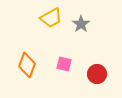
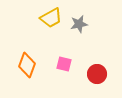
gray star: moved 2 px left; rotated 24 degrees clockwise
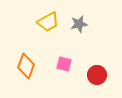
yellow trapezoid: moved 3 px left, 4 px down
orange diamond: moved 1 px left, 1 px down
red circle: moved 1 px down
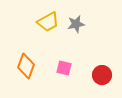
gray star: moved 3 px left
pink square: moved 4 px down
red circle: moved 5 px right
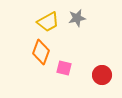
gray star: moved 1 px right, 6 px up
orange diamond: moved 15 px right, 14 px up
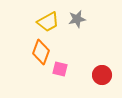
gray star: moved 1 px down
pink square: moved 4 px left, 1 px down
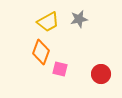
gray star: moved 2 px right
red circle: moved 1 px left, 1 px up
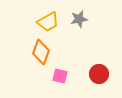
pink square: moved 7 px down
red circle: moved 2 px left
